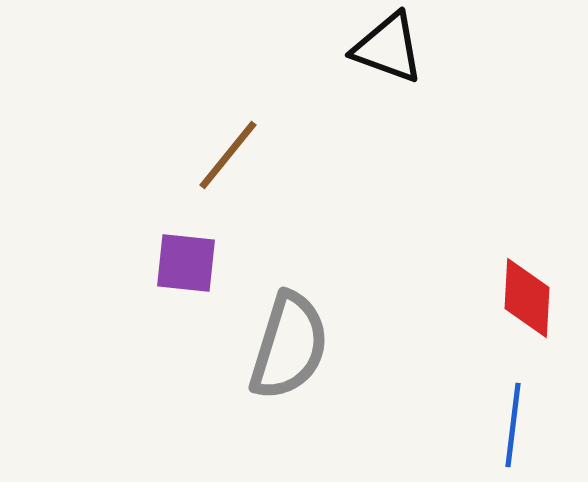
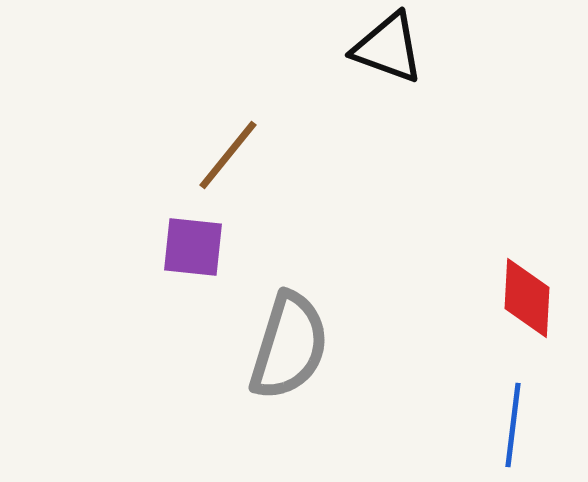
purple square: moved 7 px right, 16 px up
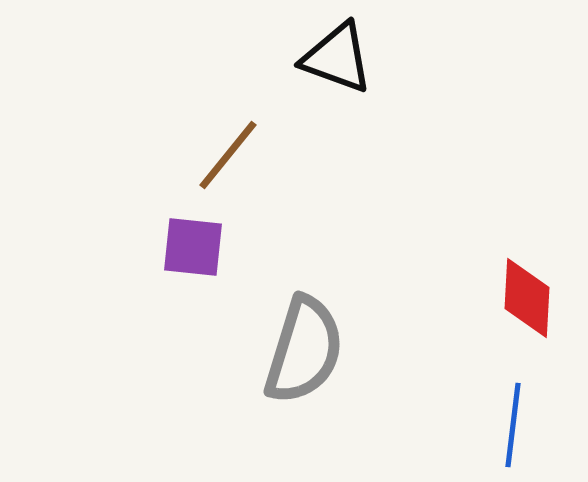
black triangle: moved 51 px left, 10 px down
gray semicircle: moved 15 px right, 4 px down
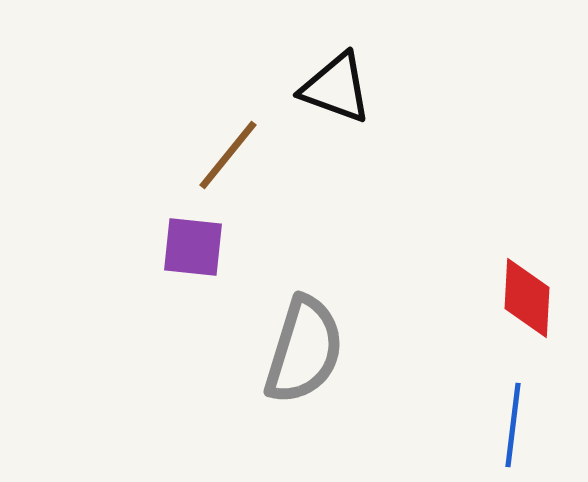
black triangle: moved 1 px left, 30 px down
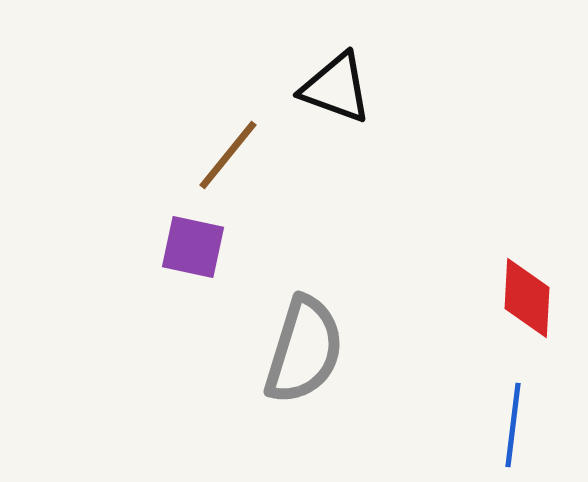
purple square: rotated 6 degrees clockwise
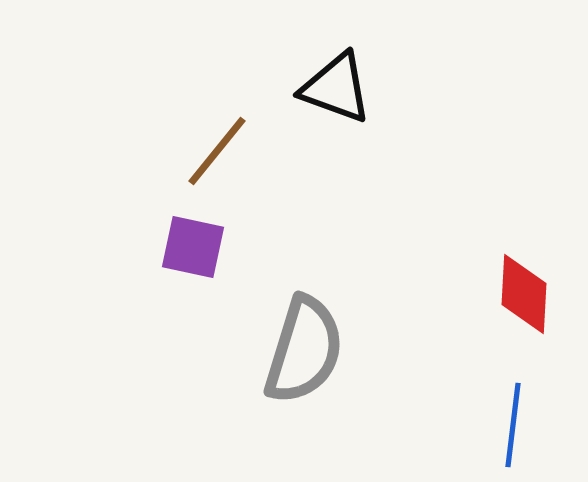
brown line: moved 11 px left, 4 px up
red diamond: moved 3 px left, 4 px up
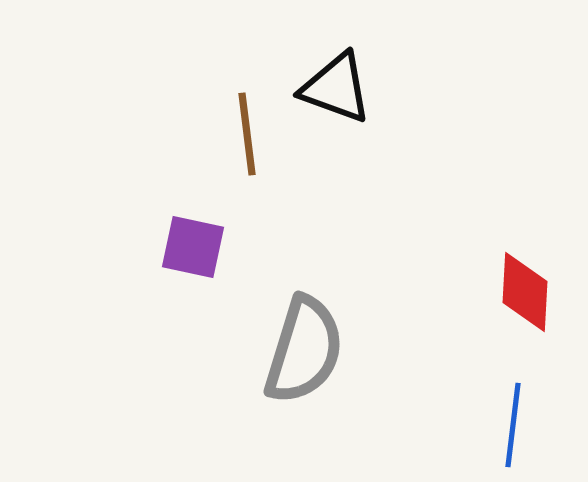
brown line: moved 30 px right, 17 px up; rotated 46 degrees counterclockwise
red diamond: moved 1 px right, 2 px up
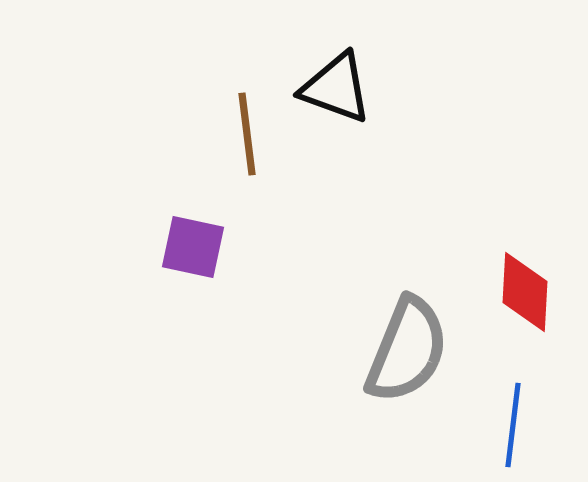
gray semicircle: moved 103 px right; rotated 5 degrees clockwise
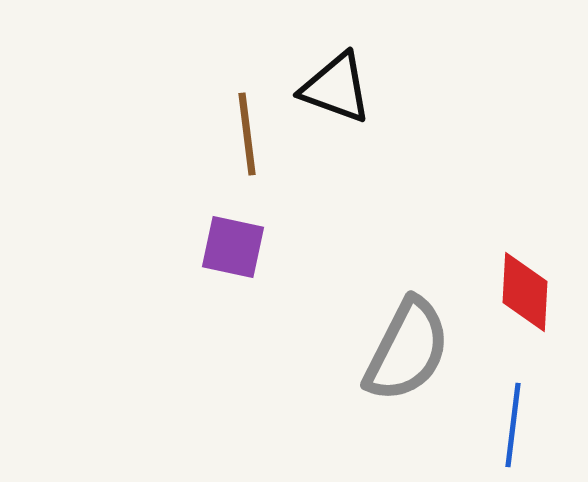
purple square: moved 40 px right
gray semicircle: rotated 5 degrees clockwise
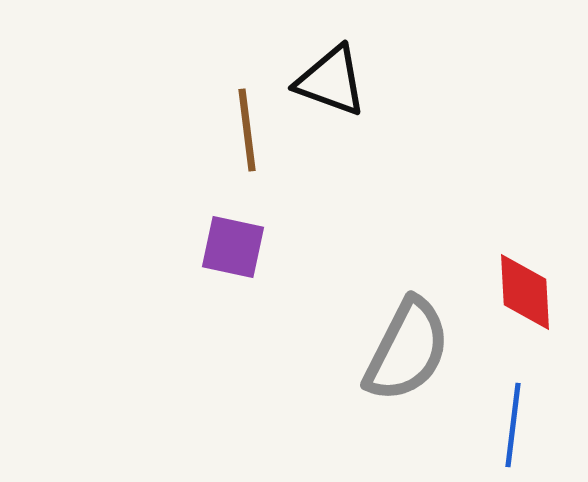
black triangle: moved 5 px left, 7 px up
brown line: moved 4 px up
red diamond: rotated 6 degrees counterclockwise
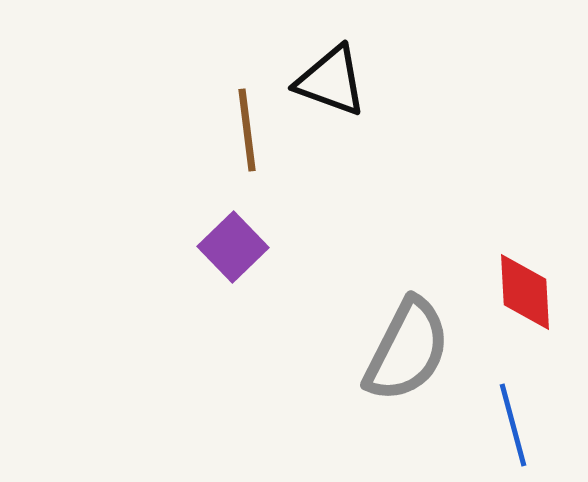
purple square: rotated 34 degrees clockwise
blue line: rotated 22 degrees counterclockwise
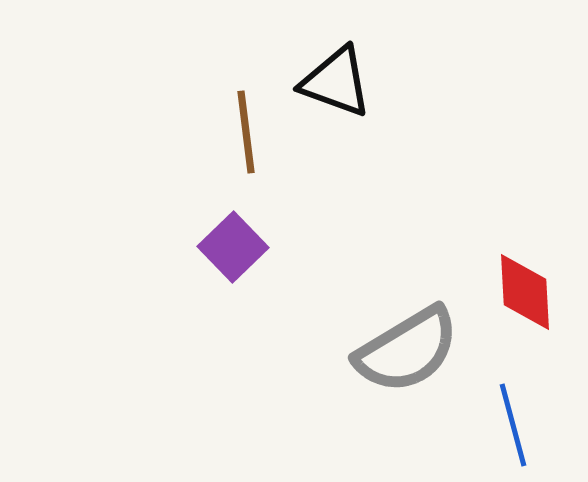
black triangle: moved 5 px right, 1 px down
brown line: moved 1 px left, 2 px down
gray semicircle: rotated 32 degrees clockwise
